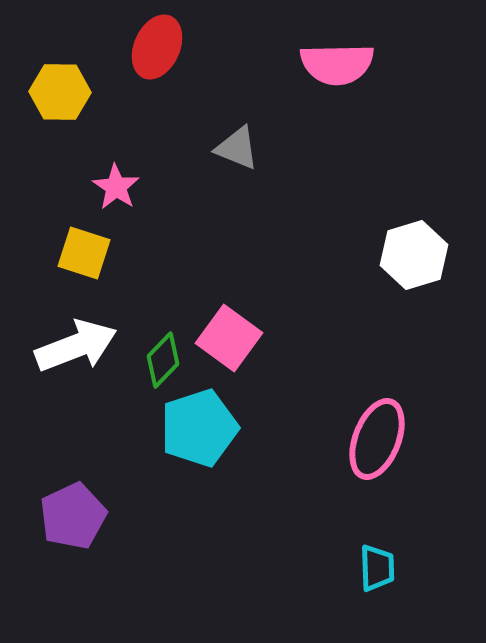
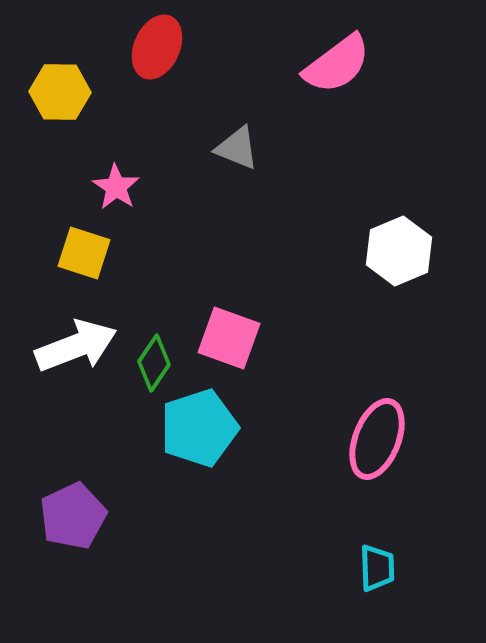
pink semicircle: rotated 36 degrees counterclockwise
white hexagon: moved 15 px left, 4 px up; rotated 6 degrees counterclockwise
pink square: rotated 16 degrees counterclockwise
green diamond: moved 9 px left, 3 px down; rotated 10 degrees counterclockwise
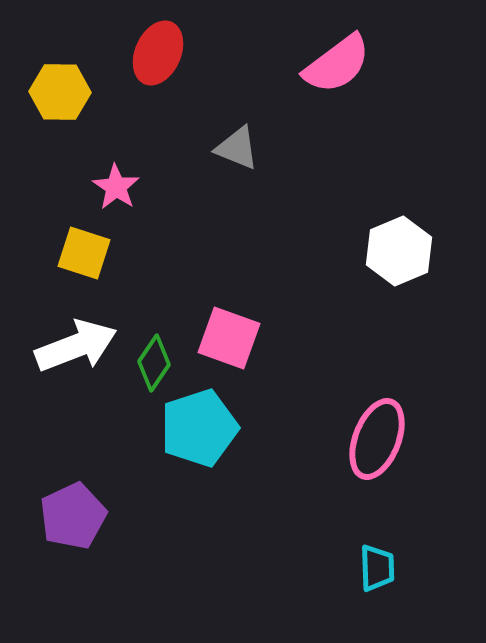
red ellipse: moved 1 px right, 6 px down
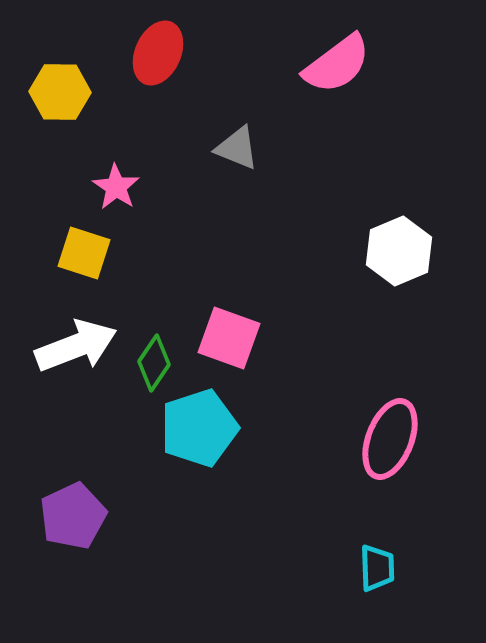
pink ellipse: moved 13 px right
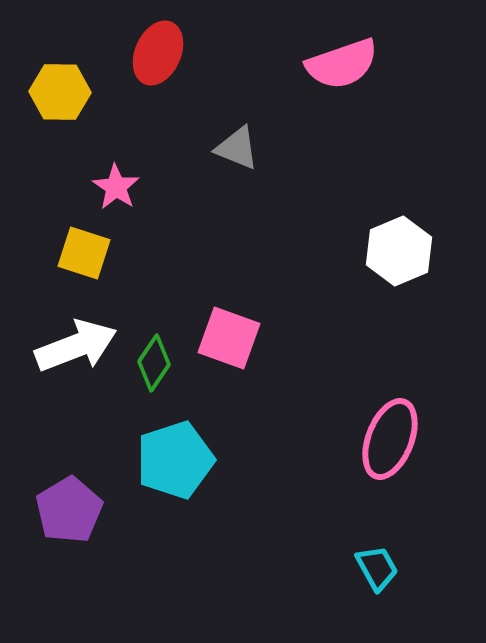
pink semicircle: moved 5 px right; rotated 18 degrees clockwise
cyan pentagon: moved 24 px left, 32 px down
purple pentagon: moved 4 px left, 6 px up; rotated 6 degrees counterclockwise
cyan trapezoid: rotated 27 degrees counterclockwise
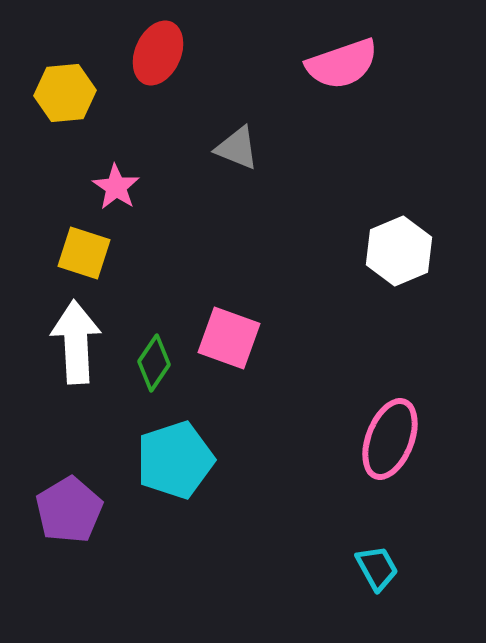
yellow hexagon: moved 5 px right, 1 px down; rotated 6 degrees counterclockwise
white arrow: moved 4 px up; rotated 72 degrees counterclockwise
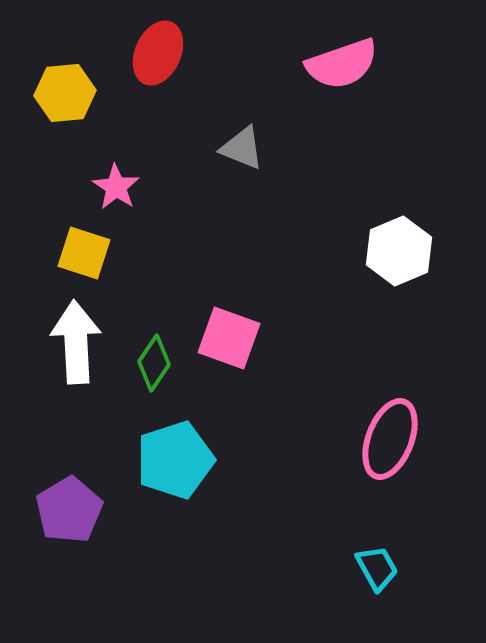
gray triangle: moved 5 px right
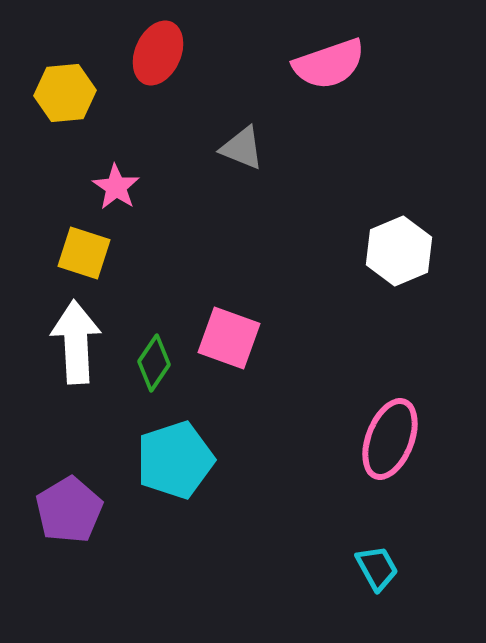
pink semicircle: moved 13 px left
